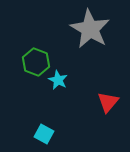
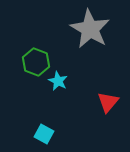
cyan star: moved 1 px down
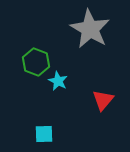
red triangle: moved 5 px left, 2 px up
cyan square: rotated 30 degrees counterclockwise
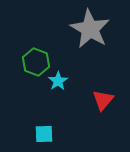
cyan star: rotated 12 degrees clockwise
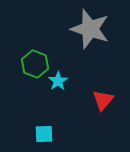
gray star: rotated 12 degrees counterclockwise
green hexagon: moved 1 px left, 2 px down
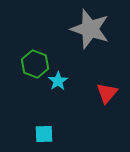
red triangle: moved 4 px right, 7 px up
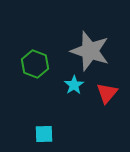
gray star: moved 22 px down
cyan star: moved 16 px right, 4 px down
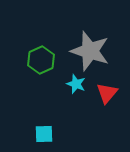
green hexagon: moved 6 px right, 4 px up; rotated 16 degrees clockwise
cyan star: moved 2 px right, 1 px up; rotated 18 degrees counterclockwise
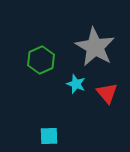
gray star: moved 5 px right, 4 px up; rotated 12 degrees clockwise
red triangle: rotated 20 degrees counterclockwise
cyan square: moved 5 px right, 2 px down
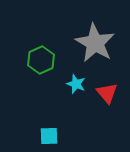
gray star: moved 4 px up
